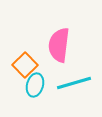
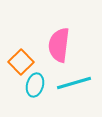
orange square: moved 4 px left, 3 px up
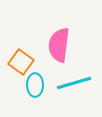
orange square: rotated 10 degrees counterclockwise
cyan ellipse: rotated 15 degrees counterclockwise
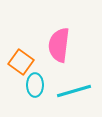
cyan line: moved 8 px down
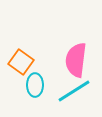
pink semicircle: moved 17 px right, 15 px down
cyan line: rotated 16 degrees counterclockwise
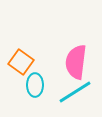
pink semicircle: moved 2 px down
cyan line: moved 1 px right, 1 px down
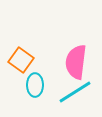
orange square: moved 2 px up
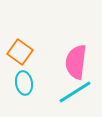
orange square: moved 1 px left, 8 px up
cyan ellipse: moved 11 px left, 2 px up; rotated 10 degrees counterclockwise
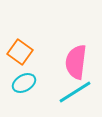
cyan ellipse: rotated 70 degrees clockwise
